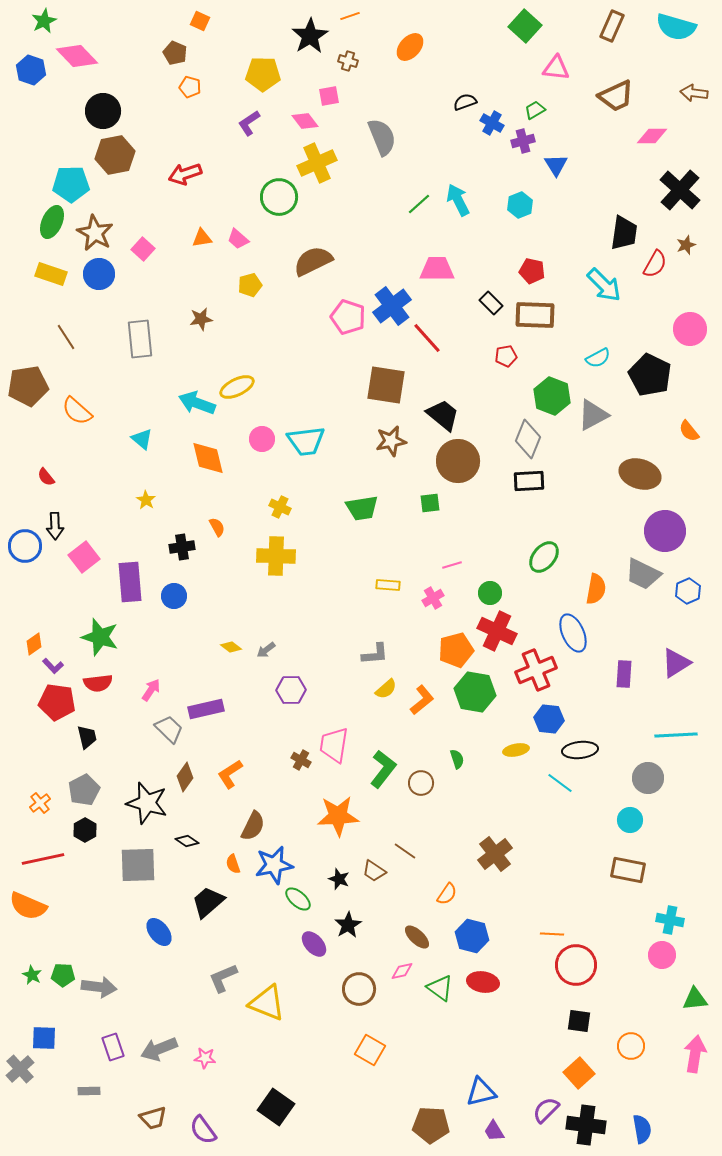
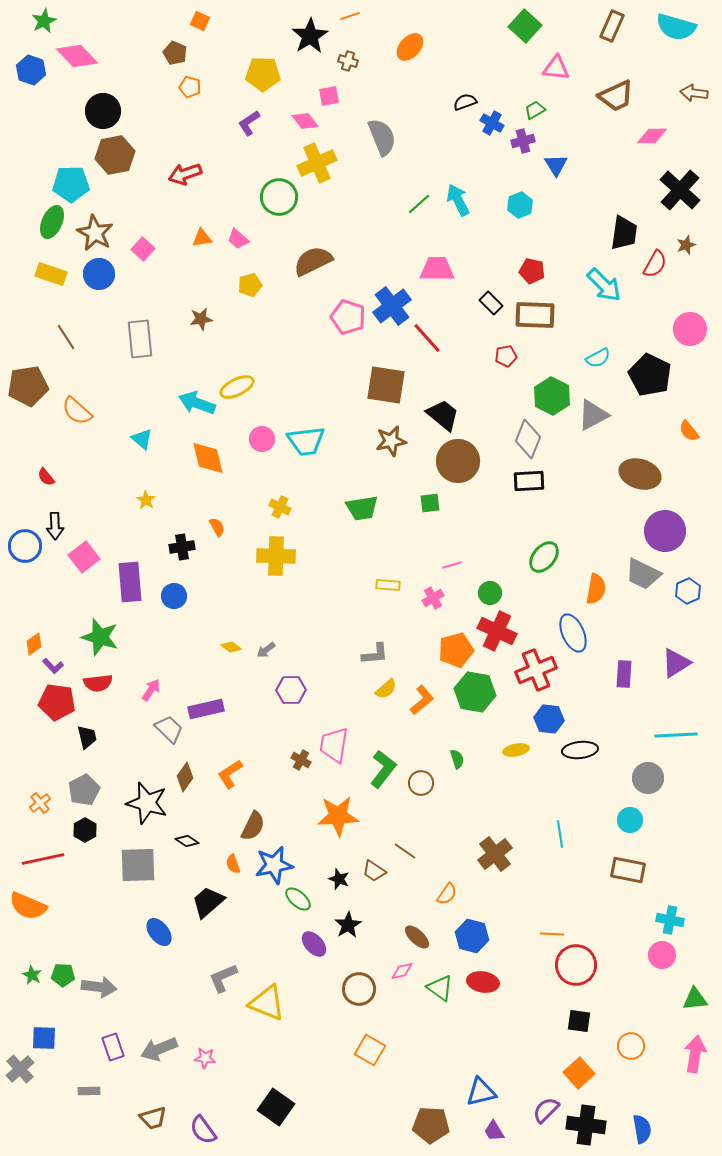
green hexagon at (552, 396): rotated 6 degrees clockwise
cyan line at (560, 783): moved 51 px down; rotated 44 degrees clockwise
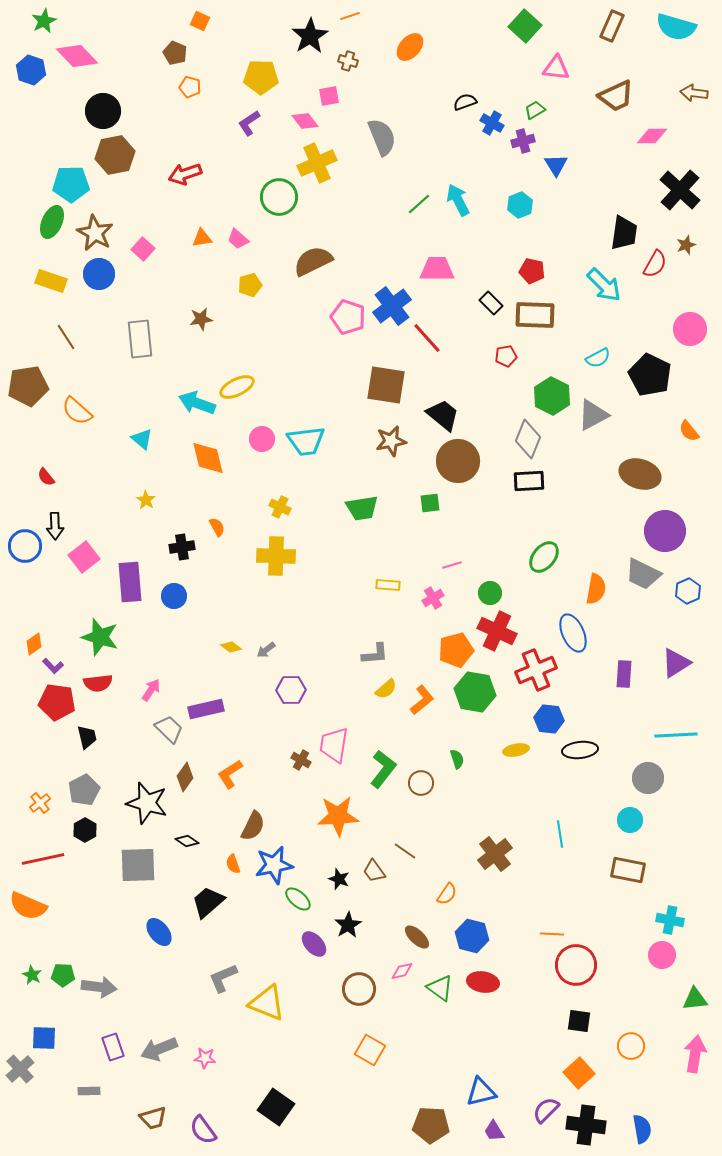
yellow pentagon at (263, 74): moved 2 px left, 3 px down
yellow rectangle at (51, 274): moved 7 px down
brown trapezoid at (374, 871): rotated 20 degrees clockwise
